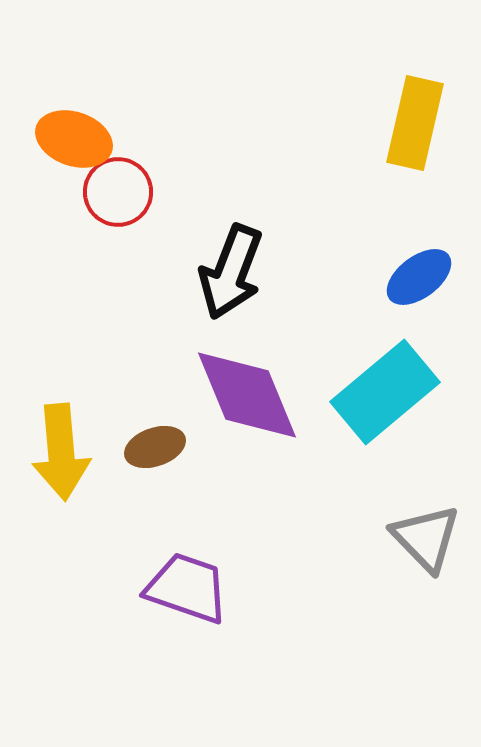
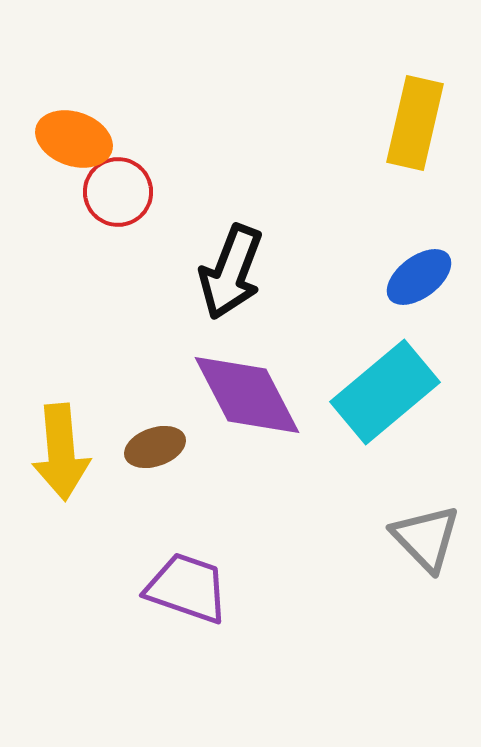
purple diamond: rotated 5 degrees counterclockwise
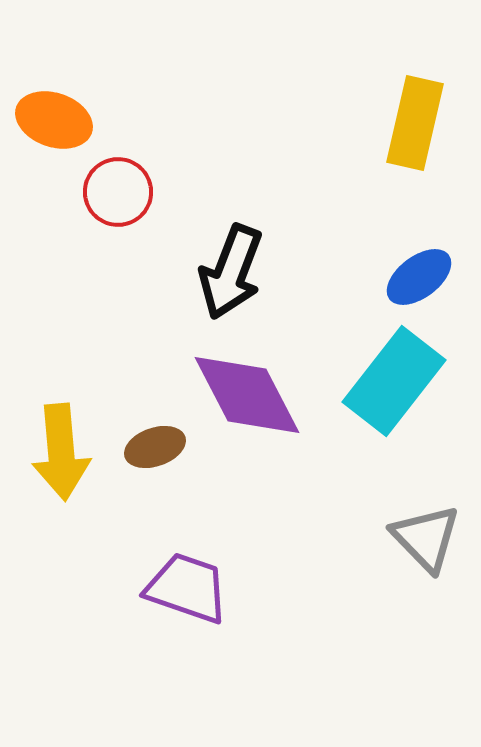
orange ellipse: moved 20 px left, 19 px up
cyan rectangle: moved 9 px right, 11 px up; rotated 12 degrees counterclockwise
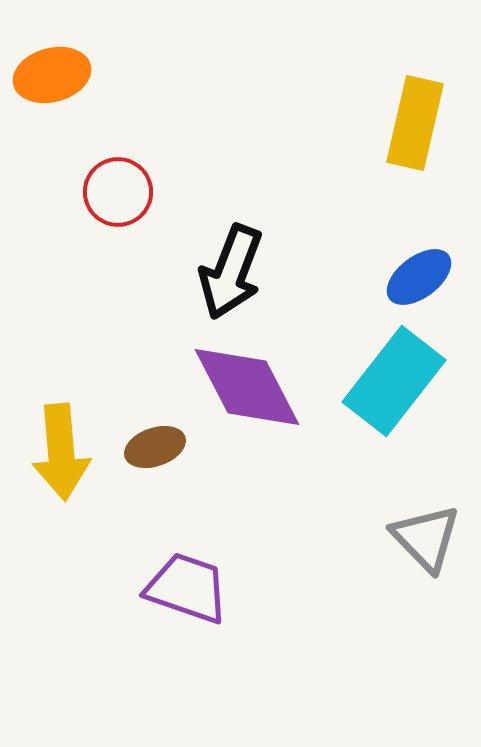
orange ellipse: moved 2 px left, 45 px up; rotated 34 degrees counterclockwise
purple diamond: moved 8 px up
